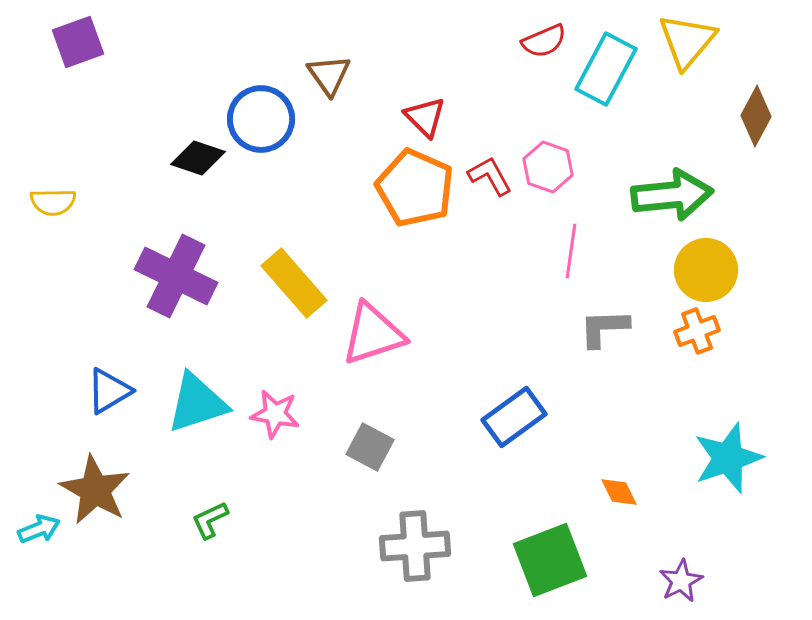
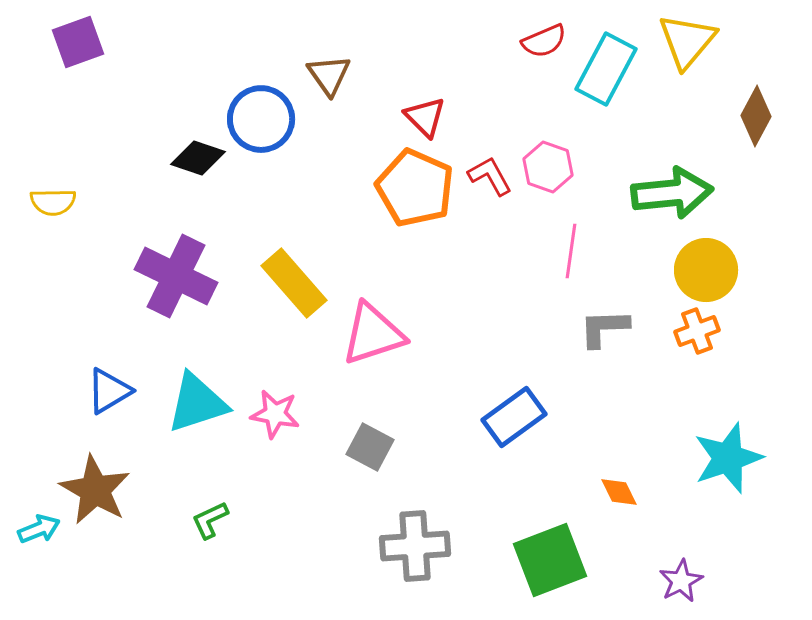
green arrow: moved 2 px up
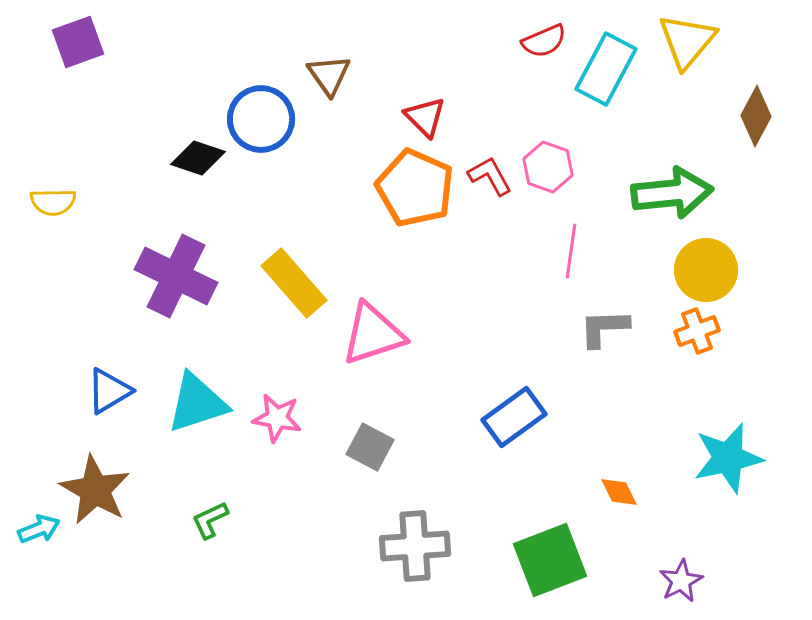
pink star: moved 2 px right, 4 px down
cyan star: rotated 6 degrees clockwise
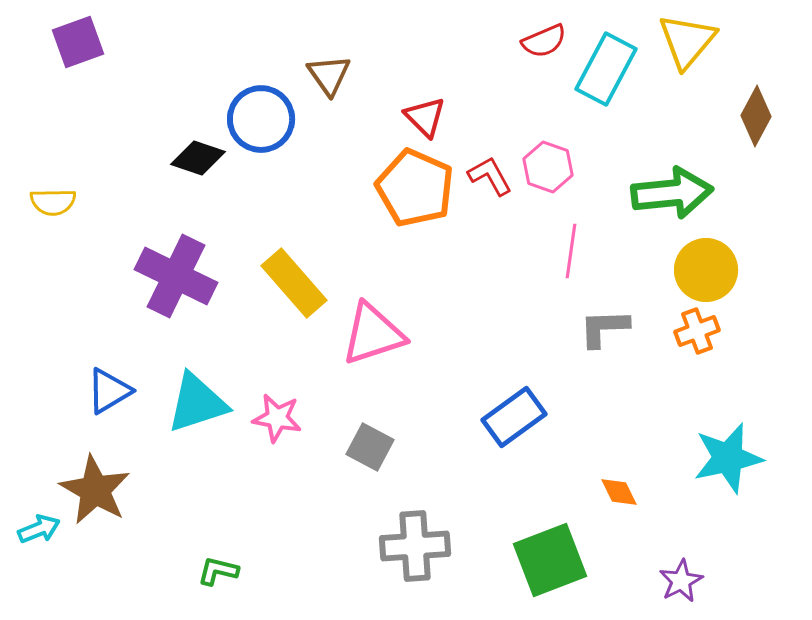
green L-shape: moved 8 px right, 51 px down; rotated 39 degrees clockwise
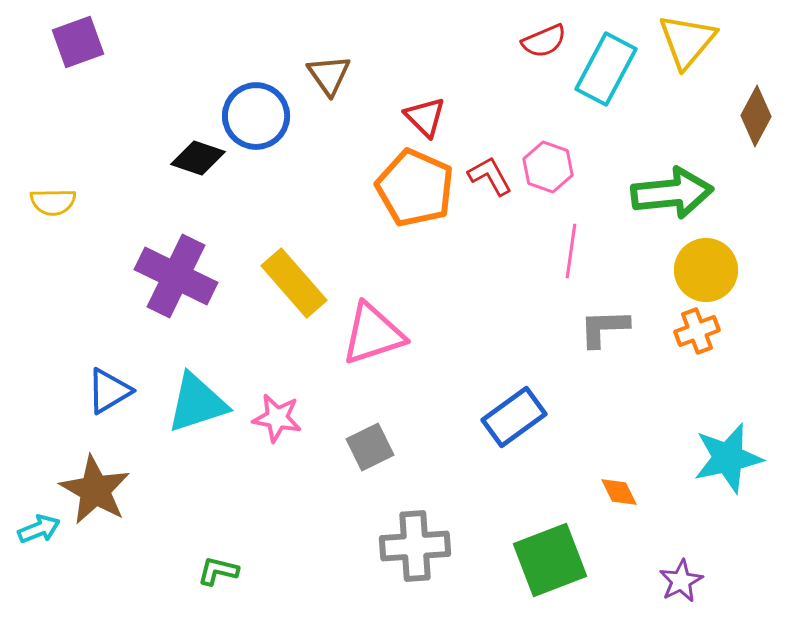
blue circle: moved 5 px left, 3 px up
gray square: rotated 36 degrees clockwise
